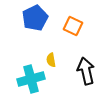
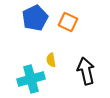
orange square: moved 5 px left, 4 px up
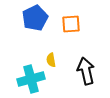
orange square: moved 3 px right, 2 px down; rotated 30 degrees counterclockwise
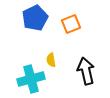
orange square: rotated 18 degrees counterclockwise
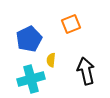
blue pentagon: moved 6 px left, 21 px down
yellow semicircle: rotated 16 degrees clockwise
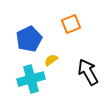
yellow semicircle: rotated 48 degrees clockwise
black arrow: moved 2 px right, 1 px down; rotated 16 degrees counterclockwise
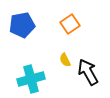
orange square: moved 1 px left; rotated 12 degrees counterclockwise
blue pentagon: moved 7 px left, 14 px up; rotated 15 degrees clockwise
yellow semicircle: moved 14 px right; rotated 80 degrees counterclockwise
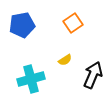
orange square: moved 3 px right, 1 px up
yellow semicircle: rotated 96 degrees counterclockwise
black arrow: moved 5 px right, 3 px down; rotated 52 degrees clockwise
